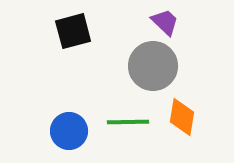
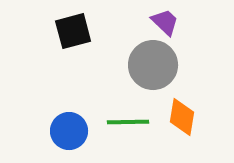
gray circle: moved 1 px up
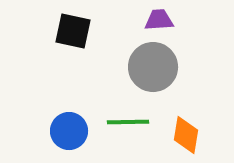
purple trapezoid: moved 6 px left, 2 px up; rotated 48 degrees counterclockwise
black square: rotated 27 degrees clockwise
gray circle: moved 2 px down
orange diamond: moved 4 px right, 18 px down
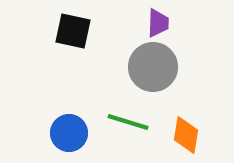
purple trapezoid: moved 1 px left, 3 px down; rotated 96 degrees clockwise
green line: rotated 18 degrees clockwise
blue circle: moved 2 px down
